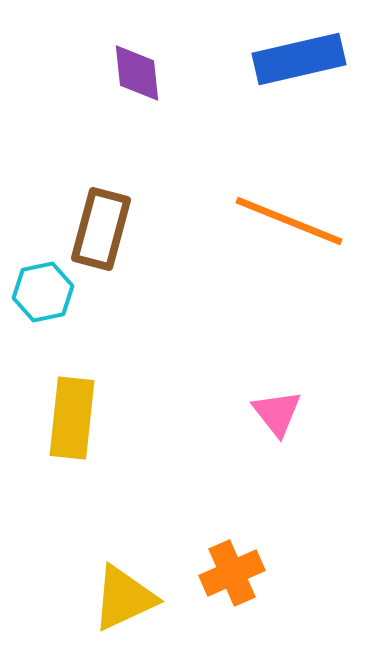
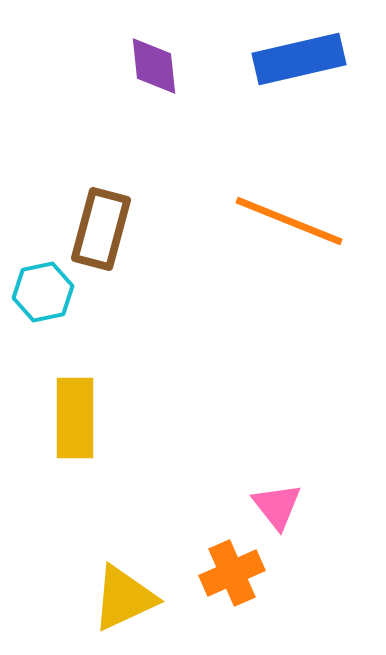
purple diamond: moved 17 px right, 7 px up
pink triangle: moved 93 px down
yellow rectangle: moved 3 px right; rotated 6 degrees counterclockwise
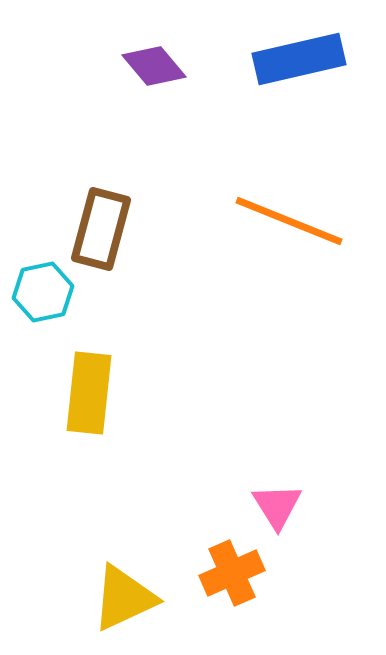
purple diamond: rotated 34 degrees counterclockwise
yellow rectangle: moved 14 px right, 25 px up; rotated 6 degrees clockwise
pink triangle: rotated 6 degrees clockwise
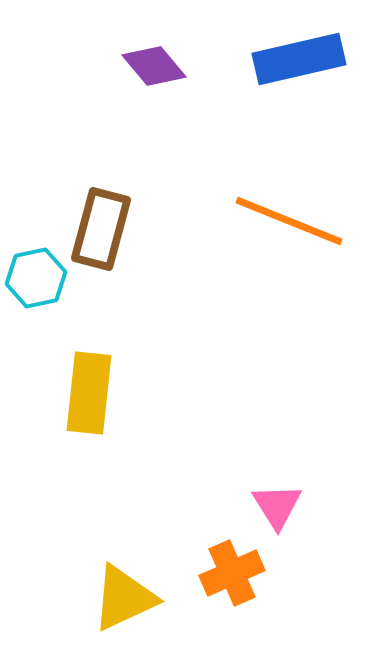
cyan hexagon: moved 7 px left, 14 px up
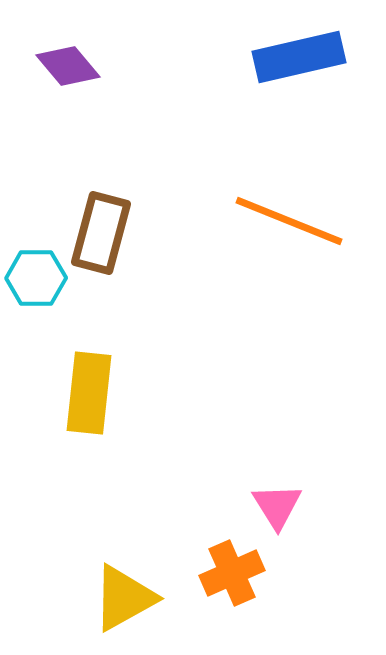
blue rectangle: moved 2 px up
purple diamond: moved 86 px left
brown rectangle: moved 4 px down
cyan hexagon: rotated 12 degrees clockwise
yellow triangle: rotated 4 degrees counterclockwise
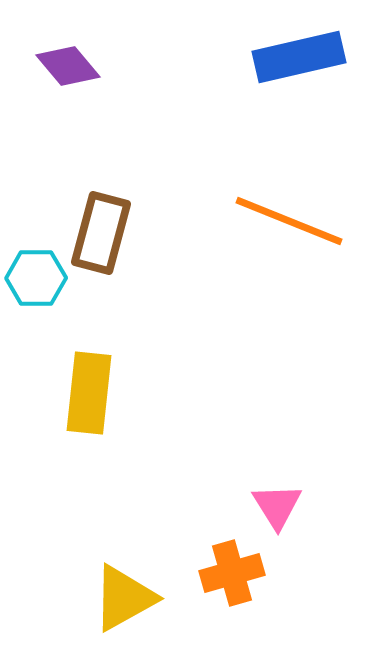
orange cross: rotated 8 degrees clockwise
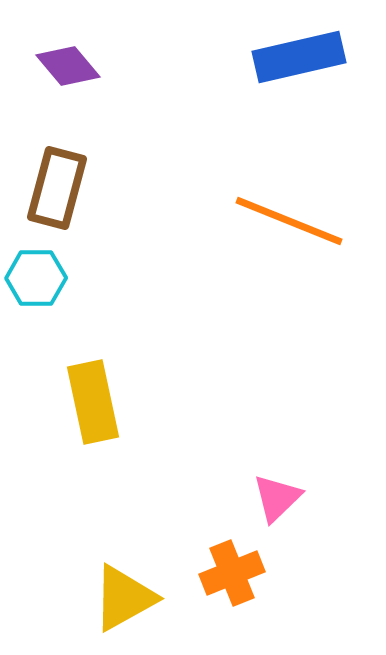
brown rectangle: moved 44 px left, 45 px up
yellow rectangle: moved 4 px right, 9 px down; rotated 18 degrees counterclockwise
pink triangle: moved 8 px up; rotated 18 degrees clockwise
orange cross: rotated 6 degrees counterclockwise
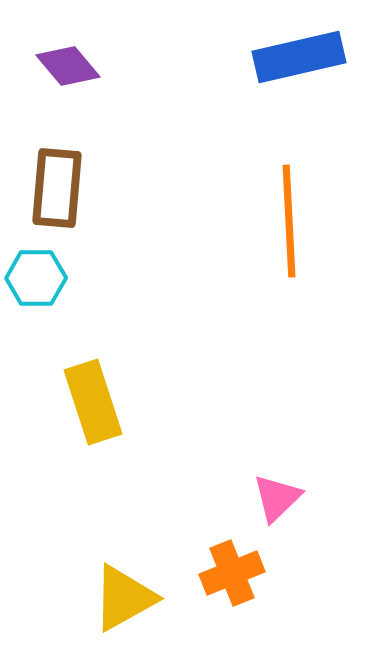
brown rectangle: rotated 10 degrees counterclockwise
orange line: rotated 65 degrees clockwise
yellow rectangle: rotated 6 degrees counterclockwise
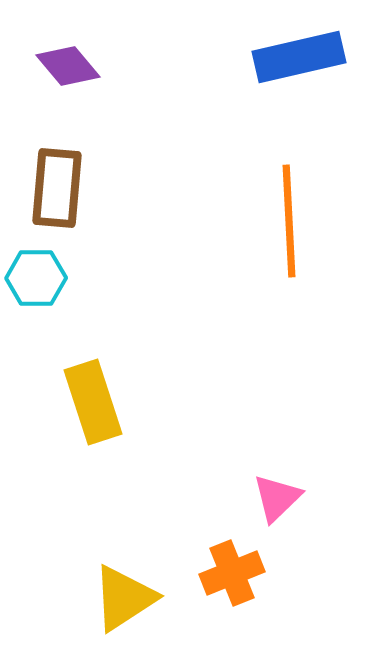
yellow triangle: rotated 4 degrees counterclockwise
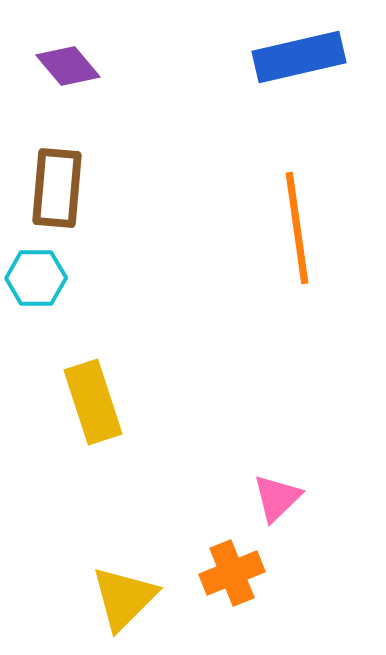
orange line: moved 8 px right, 7 px down; rotated 5 degrees counterclockwise
yellow triangle: rotated 12 degrees counterclockwise
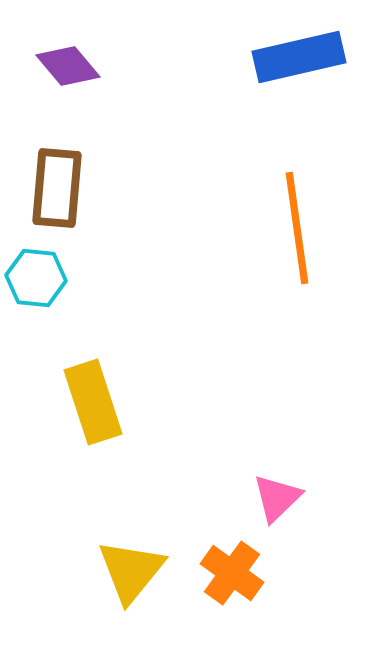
cyan hexagon: rotated 6 degrees clockwise
orange cross: rotated 32 degrees counterclockwise
yellow triangle: moved 7 px right, 27 px up; rotated 6 degrees counterclockwise
